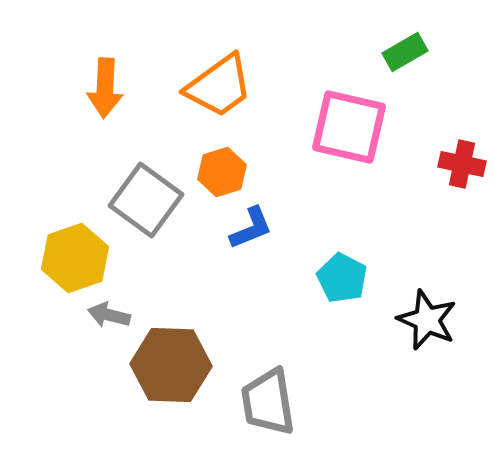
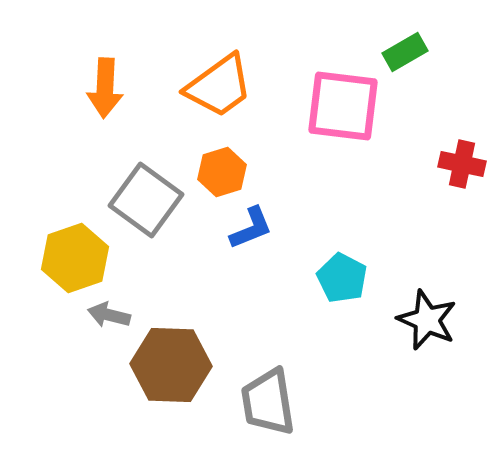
pink square: moved 6 px left, 21 px up; rotated 6 degrees counterclockwise
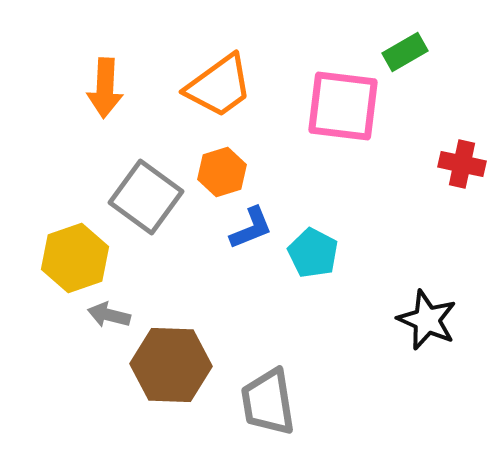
gray square: moved 3 px up
cyan pentagon: moved 29 px left, 25 px up
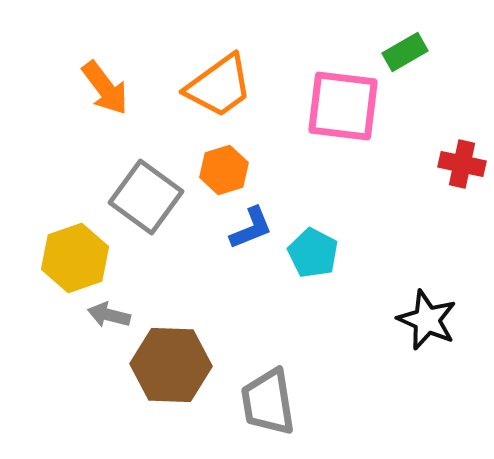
orange arrow: rotated 40 degrees counterclockwise
orange hexagon: moved 2 px right, 2 px up
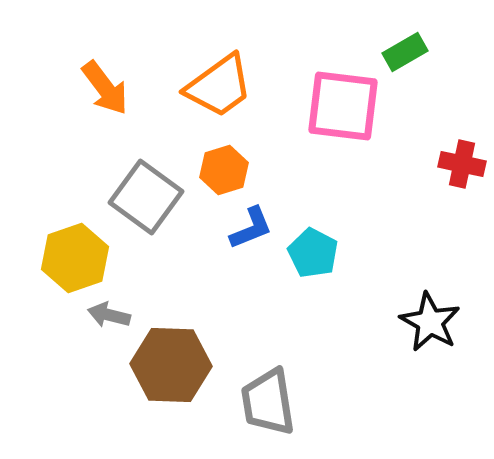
black star: moved 3 px right, 2 px down; rotated 6 degrees clockwise
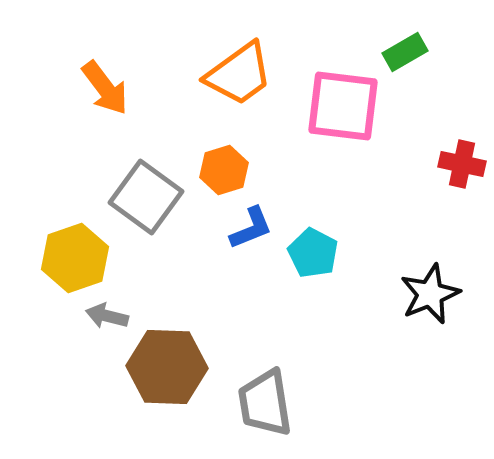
orange trapezoid: moved 20 px right, 12 px up
gray arrow: moved 2 px left, 1 px down
black star: moved 28 px up; rotated 20 degrees clockwise
brown hexagon: moved 4 px left, 2 px down
gray trapezoid: moved 3 px left, 1 px down
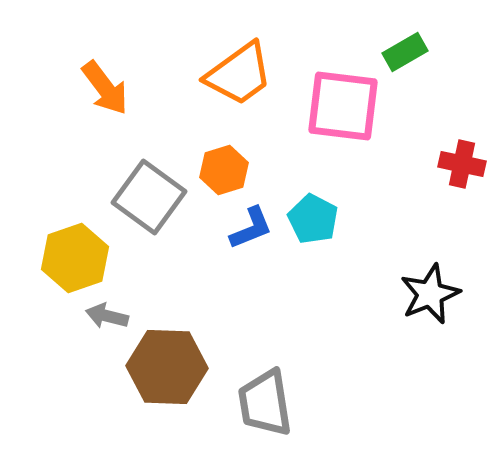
gray square: moved 3 px right
cyan pentagon: moved 34 px up
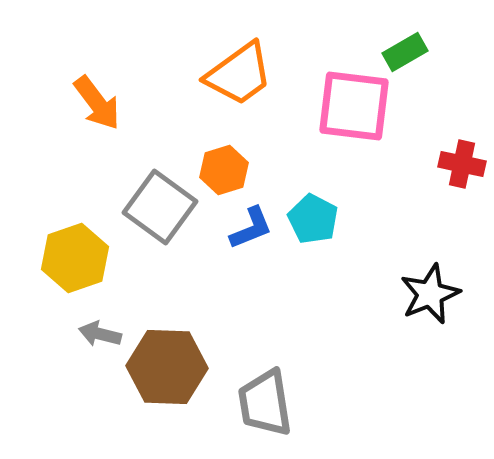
orange arrow: moved 8 px left, 15 px down
pink square: moved 11 px right
gray square: moved 11 px right, 10 px down
gray arrow: moved 7 px left, 18 px down
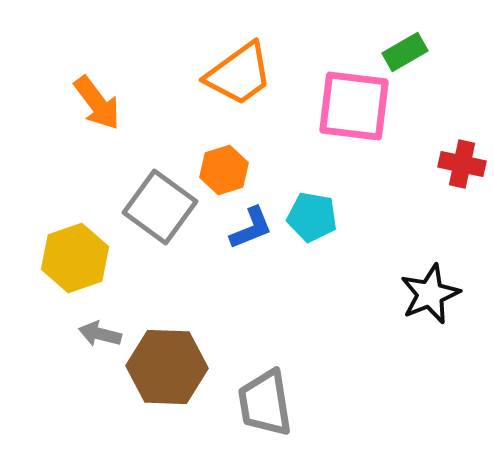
cyan pentagon: moved 1 px left, 2 px up; rotated 18 degrees counterclockwise
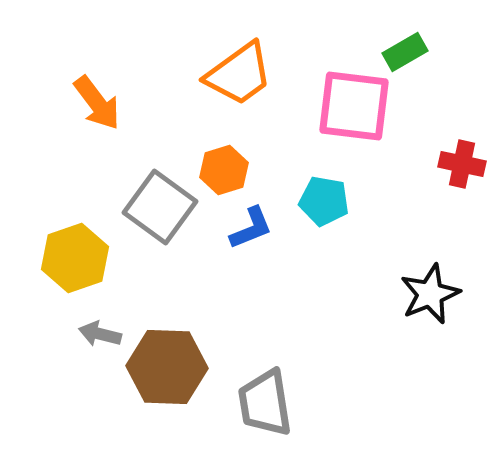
cyan pentagon: moved 12 px right, 16 px up
